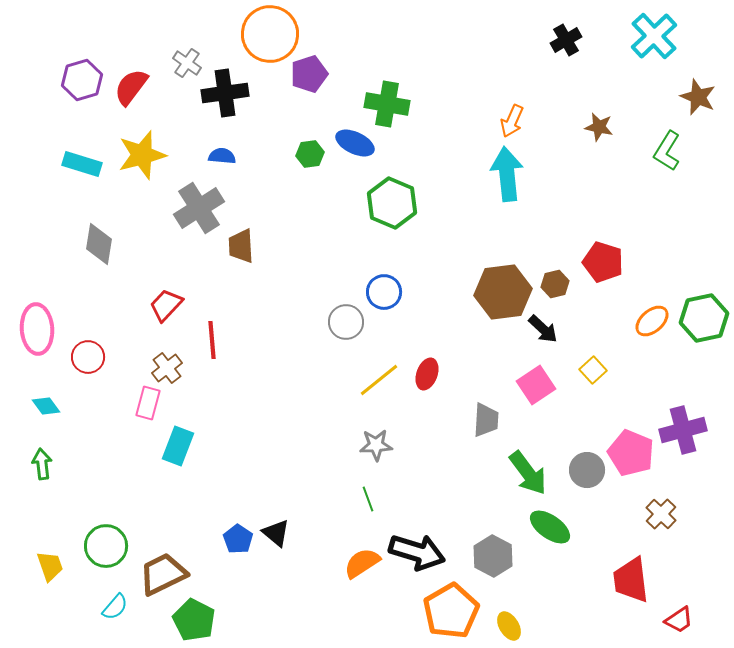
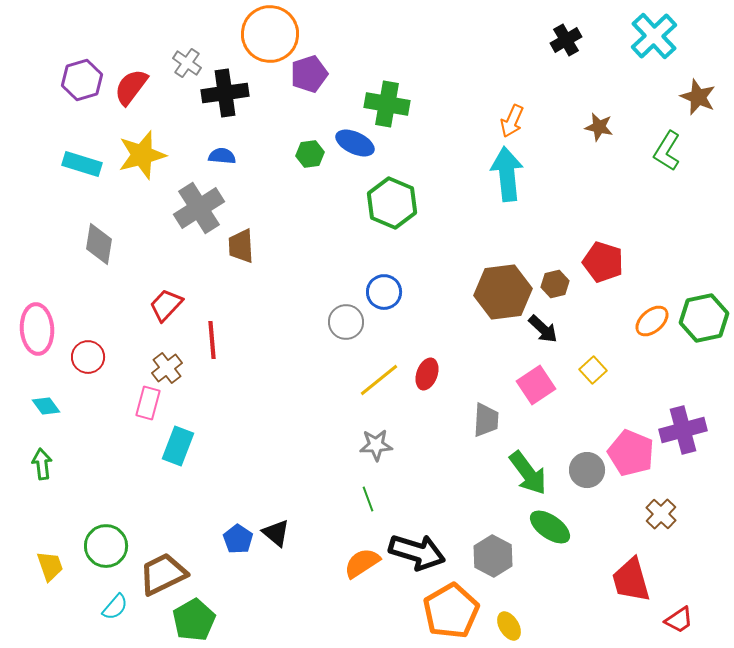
red trapezoid at (631, 580): rotated 9 degrees counterclockwise
green pentagon at (194, 620): rotated 15 degrees clockwise
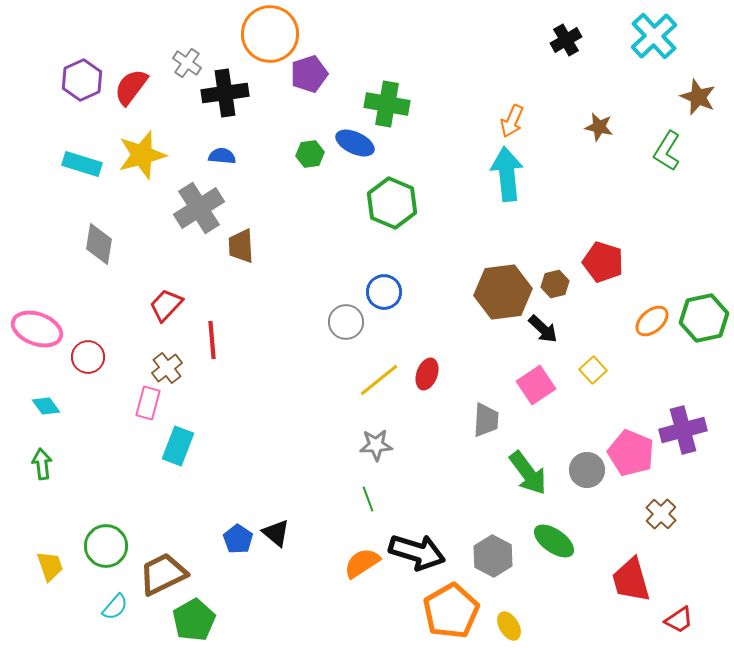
purple hexagon at (82, 80): rotated 9 degrees counterclockwise
pink ellipse at (37, 329): rotated 66 degrees counterclockwise
green ellipse at (550, 527): moved 4 px right, 14 px down
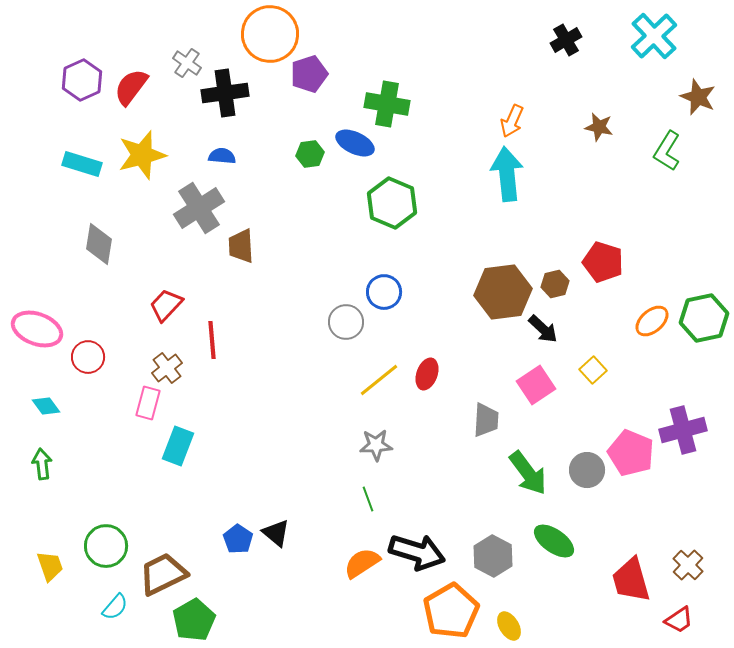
brown cross at (661, 514): moved 27 px right, 51 px down
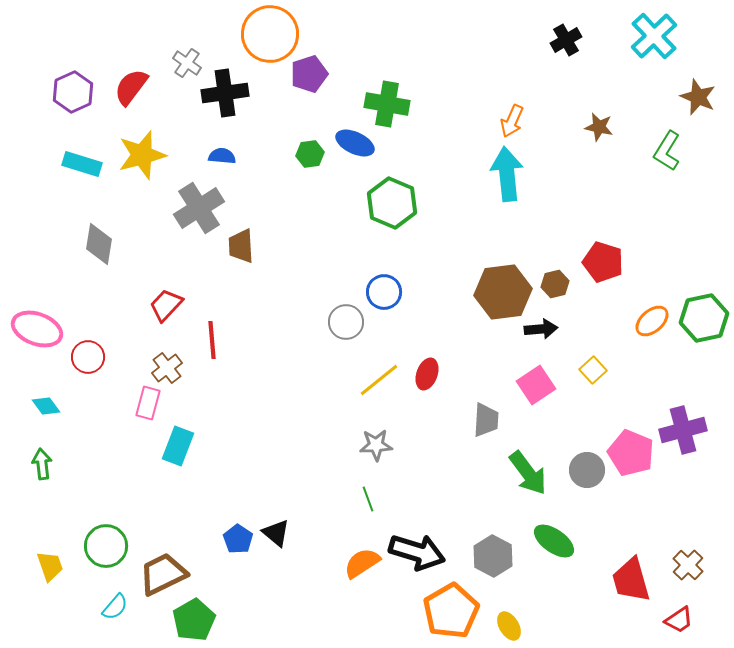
purple hexagon at (82, 80): moved 9 px left, 12 px down
black arrow at (543, 329): moved 2 px left; rotated 48 degrees counterclockwise
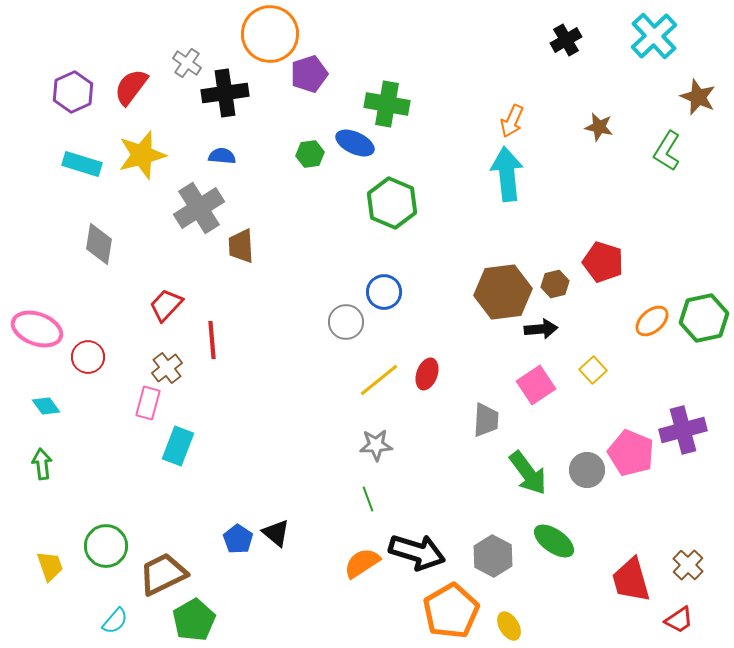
cyan semicircle at (115, 607): moved 14 px down
